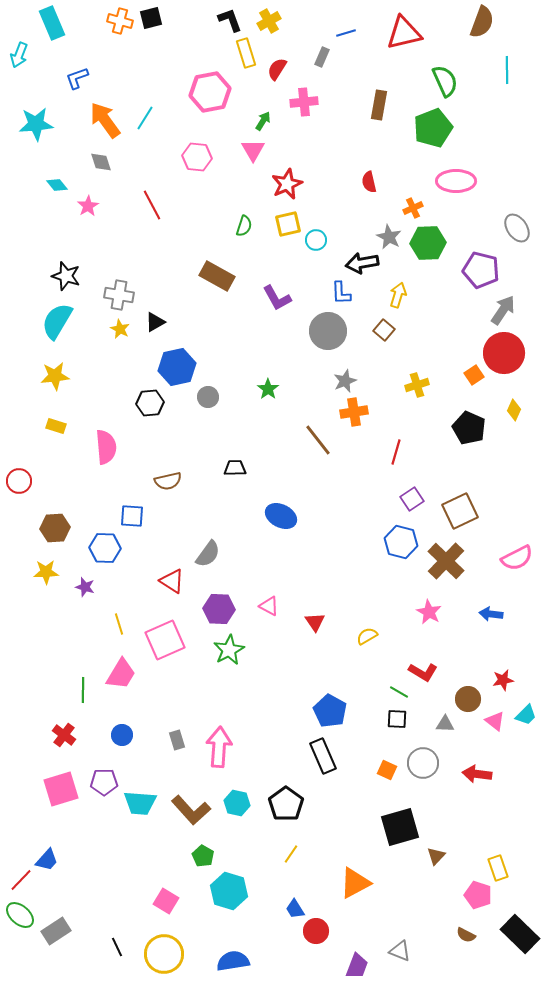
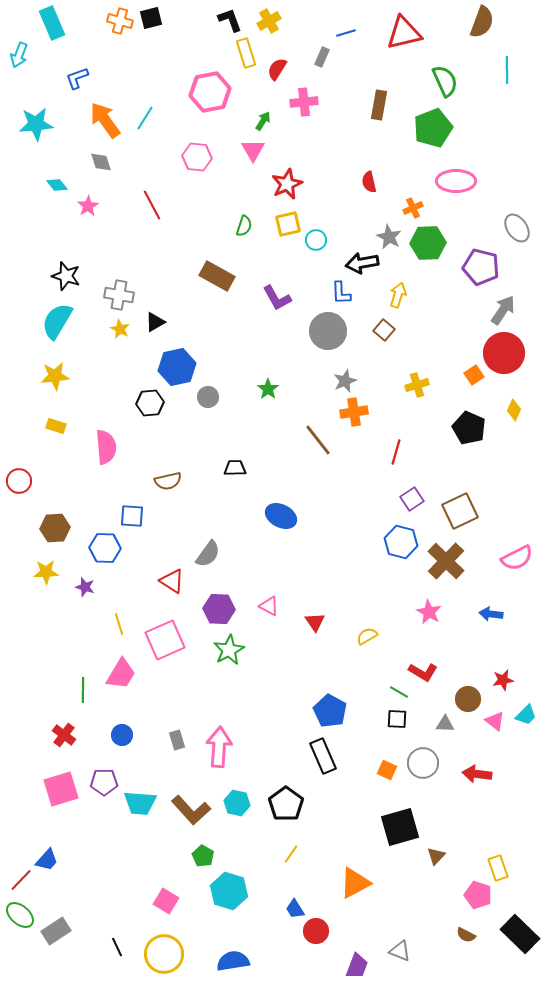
purple pentagon at (481, 270): moved 3 px up
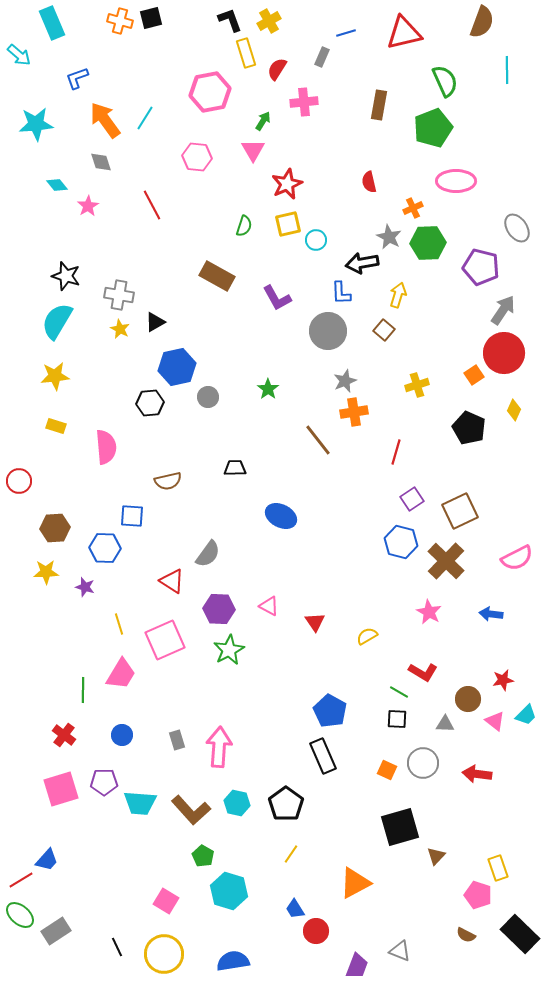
cyan arrow at (19, 55): rotated 70 degrees counterclockwise
red line at (21, 880): rotated 15 degrees clockwise
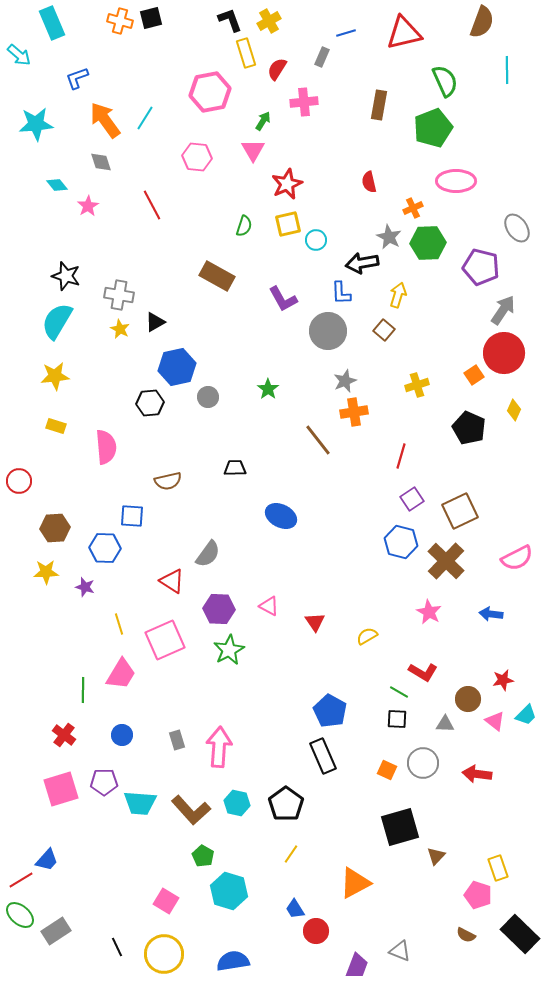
purple L-shape at (277, 298): moved 6 px right, 1 px down
red line at (396, 452): moved 5 px right, 4 px down
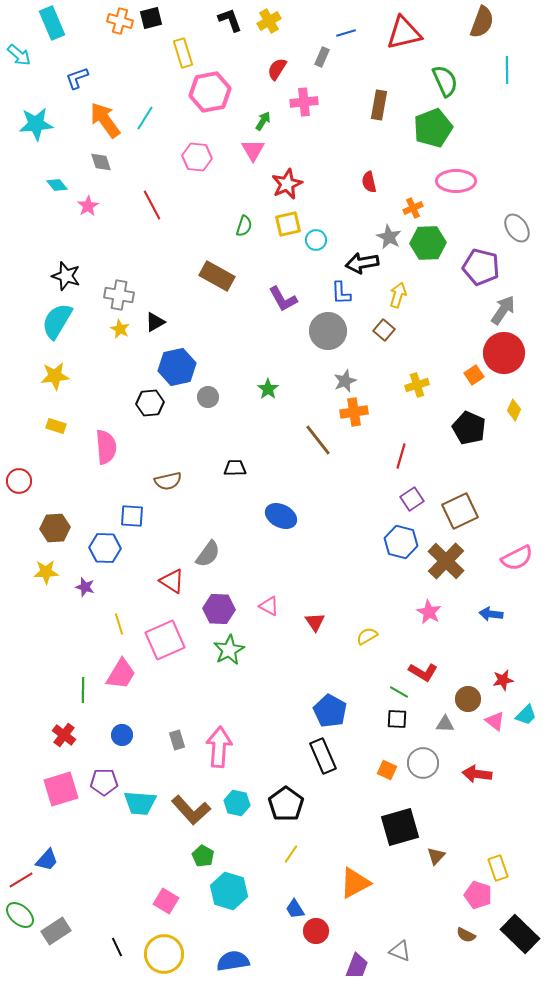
yellow rectangle at (246, 53): moved 63 px left
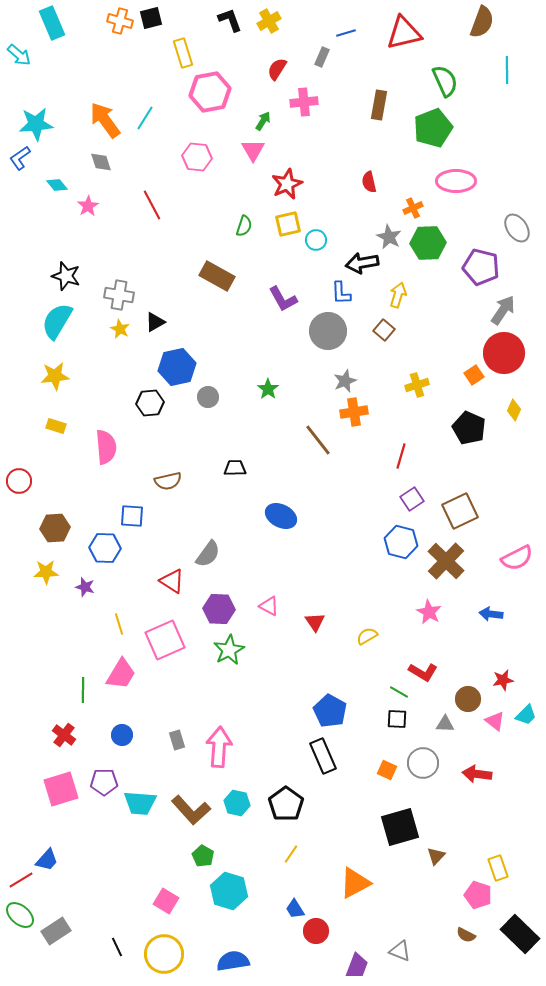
blue L-shape at (77, 78): moved 57 px left, 80 px down; rotated 15 degrees counterclockwise
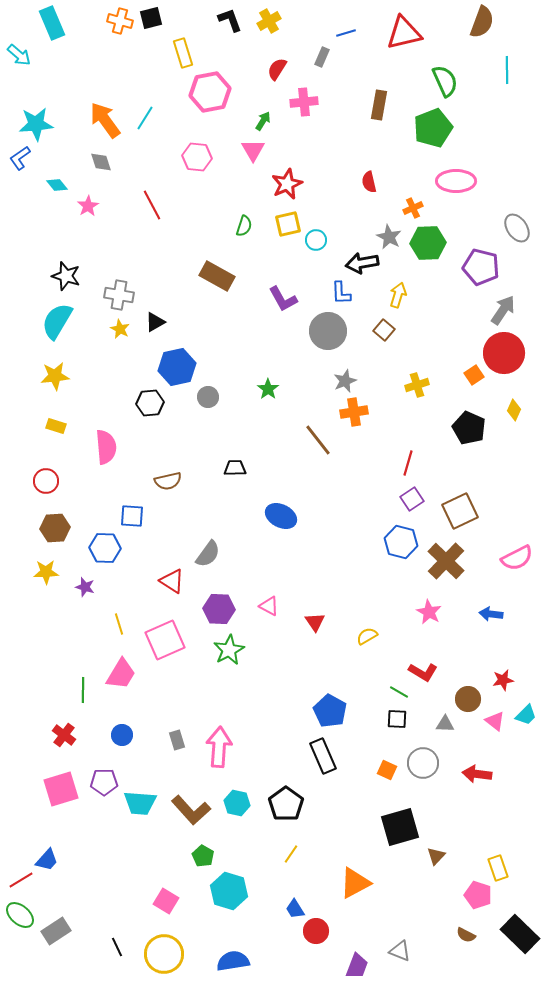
red line at (401, 456): moved 7 px right, 7 px down
red circle at (19, 481): moved 27 px right
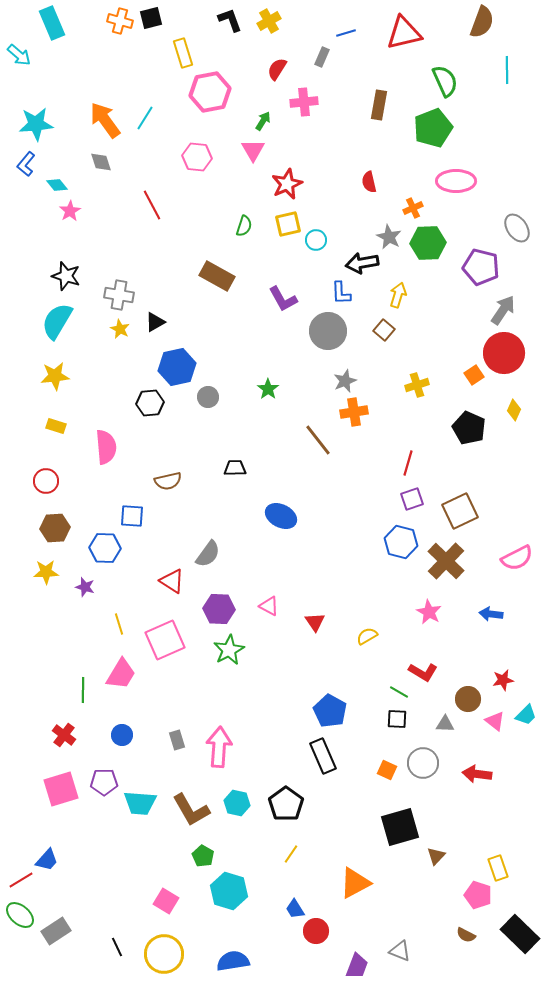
blue L-shape at (20, 158): moved 6 px right, 6 px down; rotated 15 degrees counterclockwise
pink star at (88, 206): moved 18 px left, 5 px down
purple square at (412, 499): rotated 15 degrees clockwise
brown L-shape at (191, 810): rotated 12 degrees clockwise
